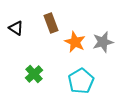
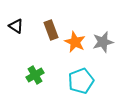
brown rectangle: moved 7 px down
black triangle: moved 2 px up
green cross: moved 1 px right, 1 px down; rotated 12 degrees clockwise
cyan pentagon: rotated 10 degrees clockwise
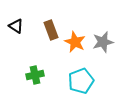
green cross: rotated 18 degrees clockwise
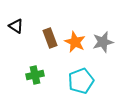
brown rectangle: moved 1 px left, 8 px down
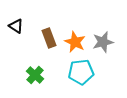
brown rectangle: moved 1 px left
green cross: rotated 36 degrees counterclockwise
cyan pentagon: moved 9 px up; rotated 15 degrees clockwise
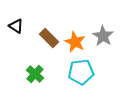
brown rectangle: rotated 24 degrees counterclockwise
gray star: moved 6 px up; rotated 25 degrees counterclockwise
green cross: moved 1 px up
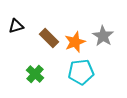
black triangle: rotated 49 degrees counterclockwise
orange star: rotated 25 degrees clockwise
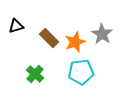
gray star: moved 1 px left, 2 px up
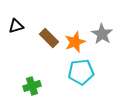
green cross: moved 3 px left, 12 px down; rotated 30 degrees clockwise
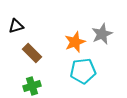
gray star: rotated 15 degrees clockwise
brown rectangle: moved 17 px left, 15 px down
cyan pentagon: moved 2 px right, 1 px up
